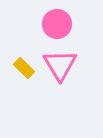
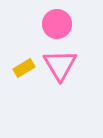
yellow rectangle: rotated 75 degrees counterclockwise
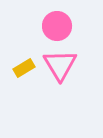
pink circle: moved 2 px down
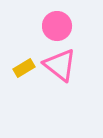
pink triangle: rotated 21 degrees counterclockwise
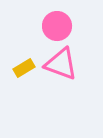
pink triangle: moved 1 px right, 1 px up; rotated 18 degrees counterclockwise
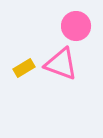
pink circle: moved 19 px right
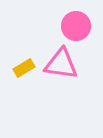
pink triangle: rotated 12 degrees counterclockwise
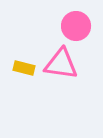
yellow rectangle: rotated 45 degrees clockwise
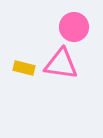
pink circle: moved 2 px left, 1 px down
